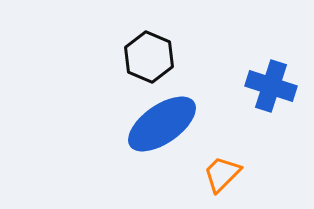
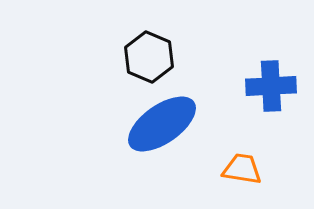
blue cross: rotated 21 degrees counterclockwise
orange trapezoid: moved 20 px right, 5 px up; rotated 54 degrees clockwise
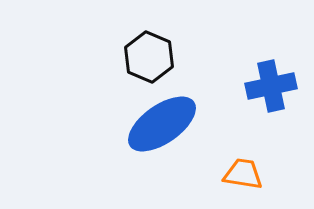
blue cross: rotated 9 degrees counterclockwise
orange trapezoid: moved 1 px right, 5 px down
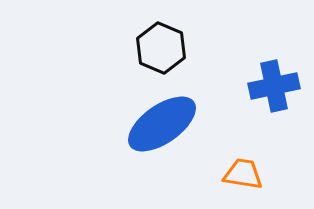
black hexagon: moved 12 px right, 9 px up
blue cross: moved 3 px right
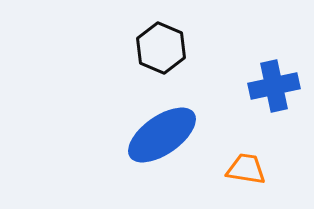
blue ellipse: moved 11 px down
orange trapezoid: moved 3 px right, 5 px up
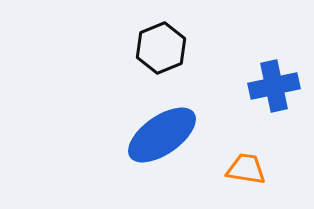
black hexagon: rotated 15 degrees clockwise
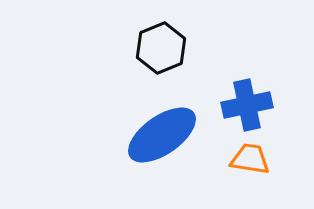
blue cross: moved 27 px left, 19 px down
orange trapezoid: moved 4 px right, 10 px up
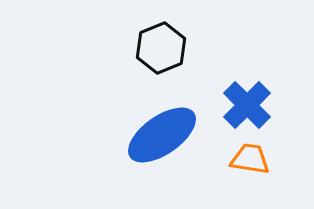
blue cross: rotated 33 degrees counterclockwise
